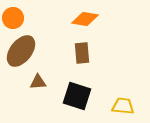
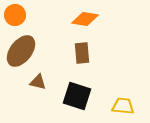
orange circle: moved 2 px right, 3 px up
brown triangle: rotated 18 degrees clockwise
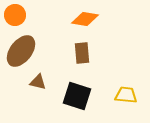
yellow trapezoid: moved 3 px right, 11 px up
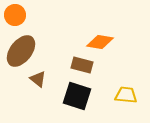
orange diamond: moved 15 px right, 23 px down
brown rectangle: moved 12 px down; rotated 70 degrees counterclockwise
brown triangle: moved 3 px up; rotated 24 degrees clockwise
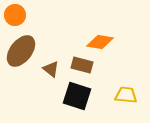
brown triangle: moved 13 px right, 10 px up
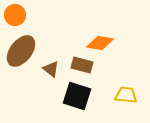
orange diamond: moved 1 px down
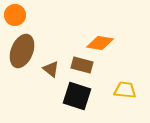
brown ellipse: moved 1 px right; rotated 16 degrees counterclockwise
yellow trapezoid: moved 1 px left, 5 px up
